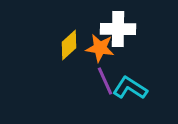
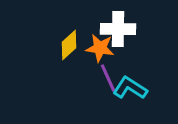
purple line: moved 3 px right, 3 px up
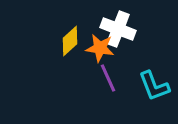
white cross: rotated 20 degrees clockwise
yellow diamond: moved 1 px right, 4 px up
cyan L-shape: moved 24 px right, 2 px up; rotated 144 degrees counterclockwise
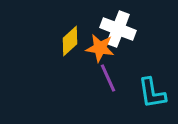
cyan L-shape: moved 2 px left, 7 px down; rotated 12 degrees clockwise
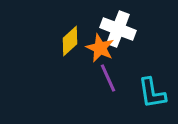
orange star: rotated 16 degrees clockwise
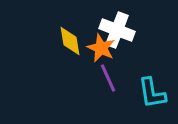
white cross: moved 1 px left, 1 px down
yellow diamond: rotated 56 degrees counterclockwise
orange star: moved 1 px right
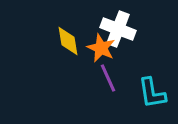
white cross: moved 1 px right, 1 px up
yellow diamond: moved 2 px left
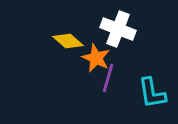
yellow diamond: rotated 40 degrees counterclockwise
orange star: moved 5 px left, 10 px down
purple line: rotated 40 degrees clockwise
